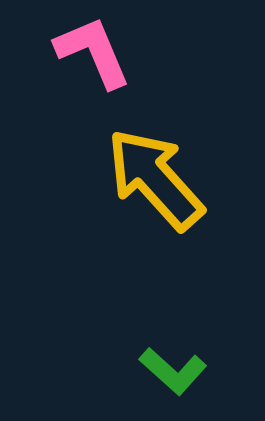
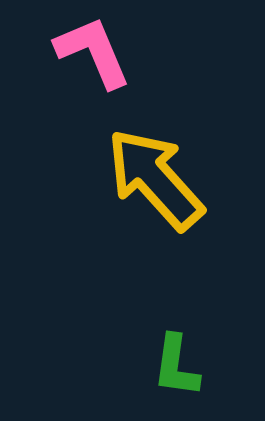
green L-shape: moved 3 px right, 5 px up; rotated 56 degrees clockwise
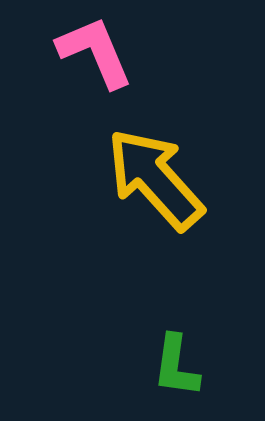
pink L-shape: moved 2 px right
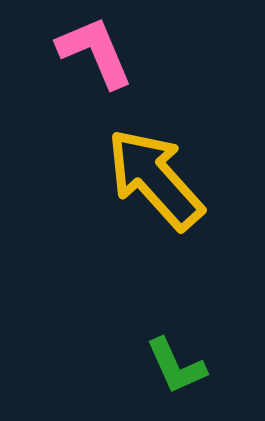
green L-shape: rotated 32 degrees counterclockwise
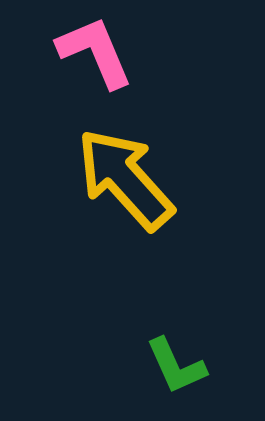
yellow arrow: moved 30 px left
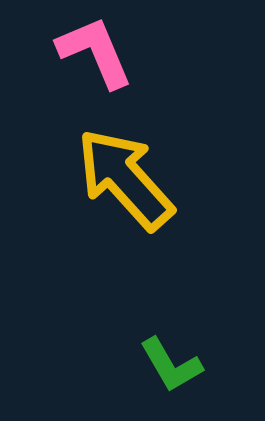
green L-shape: moved 5 px left, 1 px up; rotated 6 degrees counterclockwise
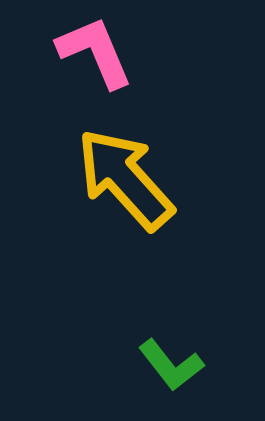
green L-shape: rotated 8 degrees counterclockwise
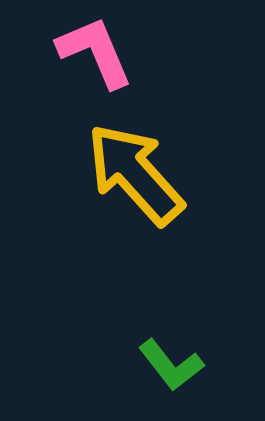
yellow arrow: moved 10 px right, 5 px up
